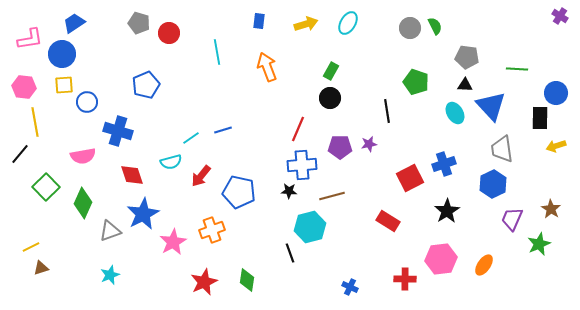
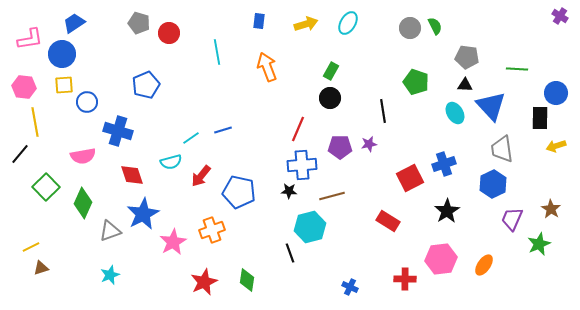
black line at (387, 111): moved 4 px left
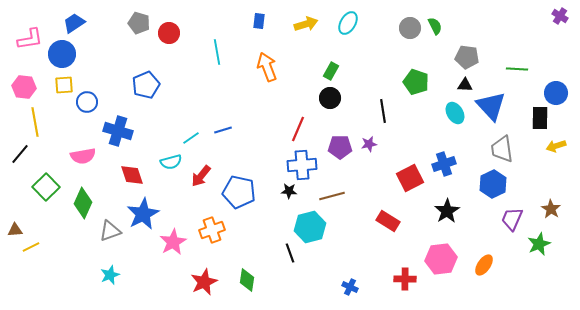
brown triangle at (41, 268): moved 26 px left, 38 px up; rotated 14 degrees clockwise
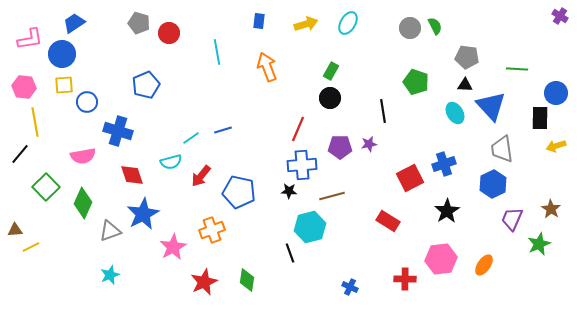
pink star at (173, 242): moved 5 px down
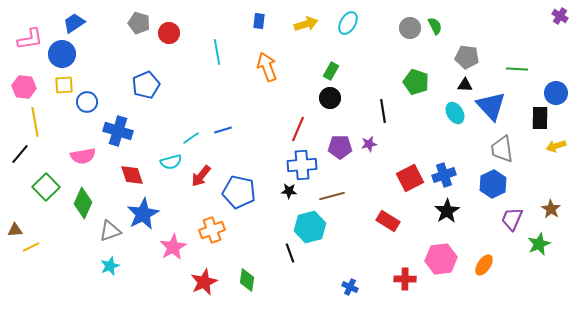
blue cross at (444, 164): moved 11 px down
cyan star at (110, 275): moved 9 px up
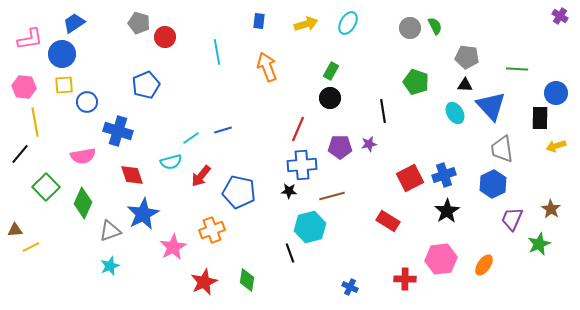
red circle at (169, 33): moved 4 px left, 4 px down
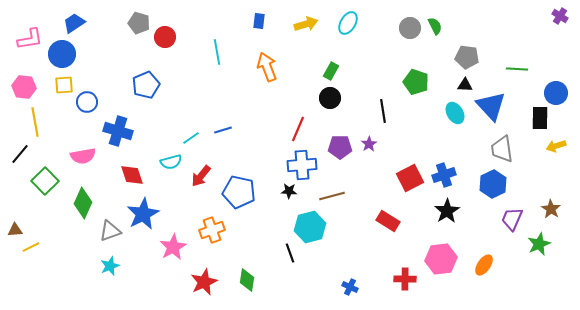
purple star at (369, 144): rotated 21 degrees counterclockwise
green square at (46, 187): moved 1 px left, 6 px up
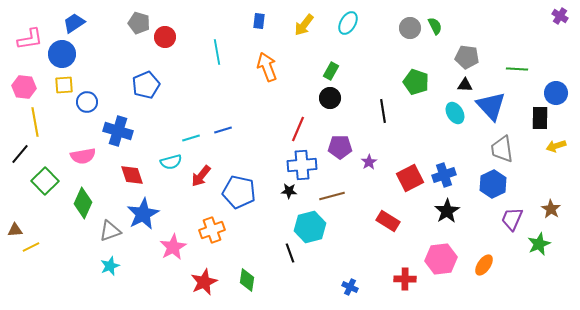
yellow arrow at (306, 24): moved 2 px left, 1 px down; rotated 145 degrees clockwise
cyan line at (191, 138): rotated 18 degrees clockwise
purple star at (369, 144): moved 18 px down
